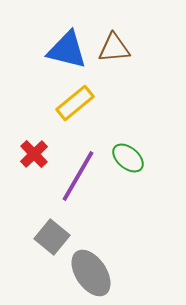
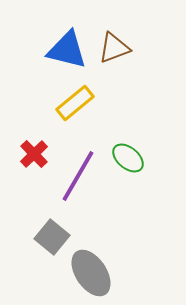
brown triangle: rotated 16 degrees counterclockwise
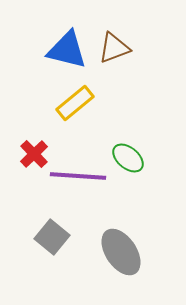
purple line: rotated 64 degrees clockwise
gray ellipse: moved 30 px right, 21 px up
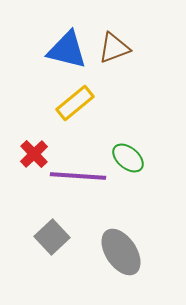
gray square: rotated 8 degrees clockwise
